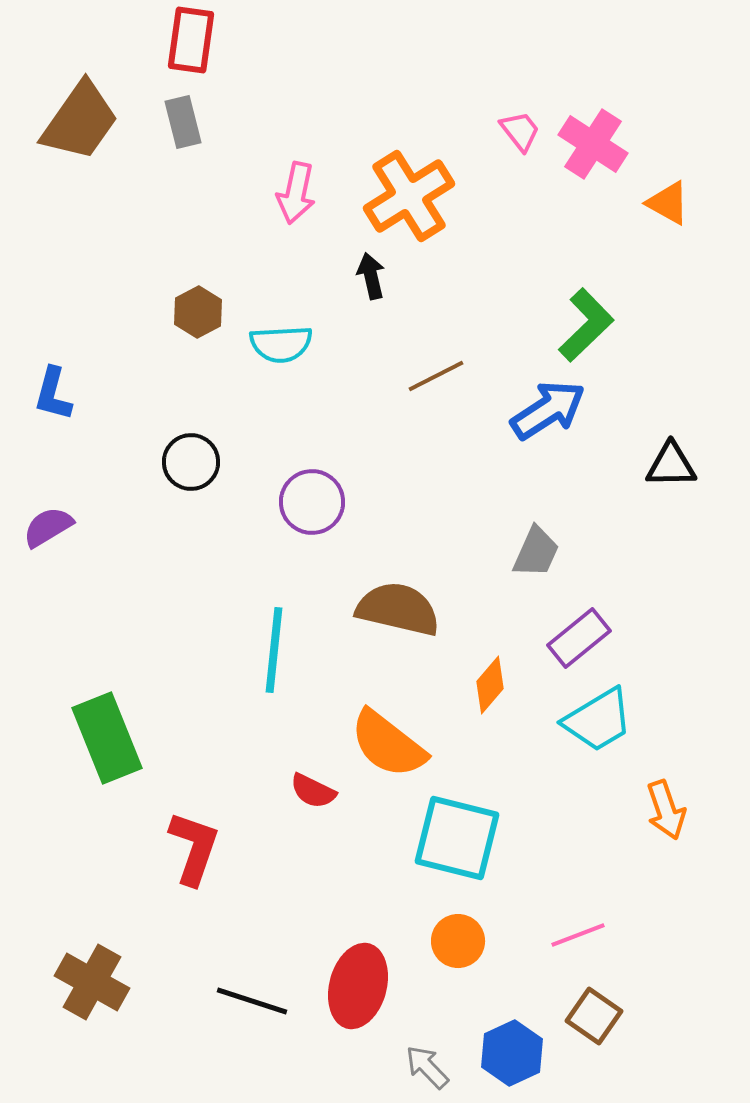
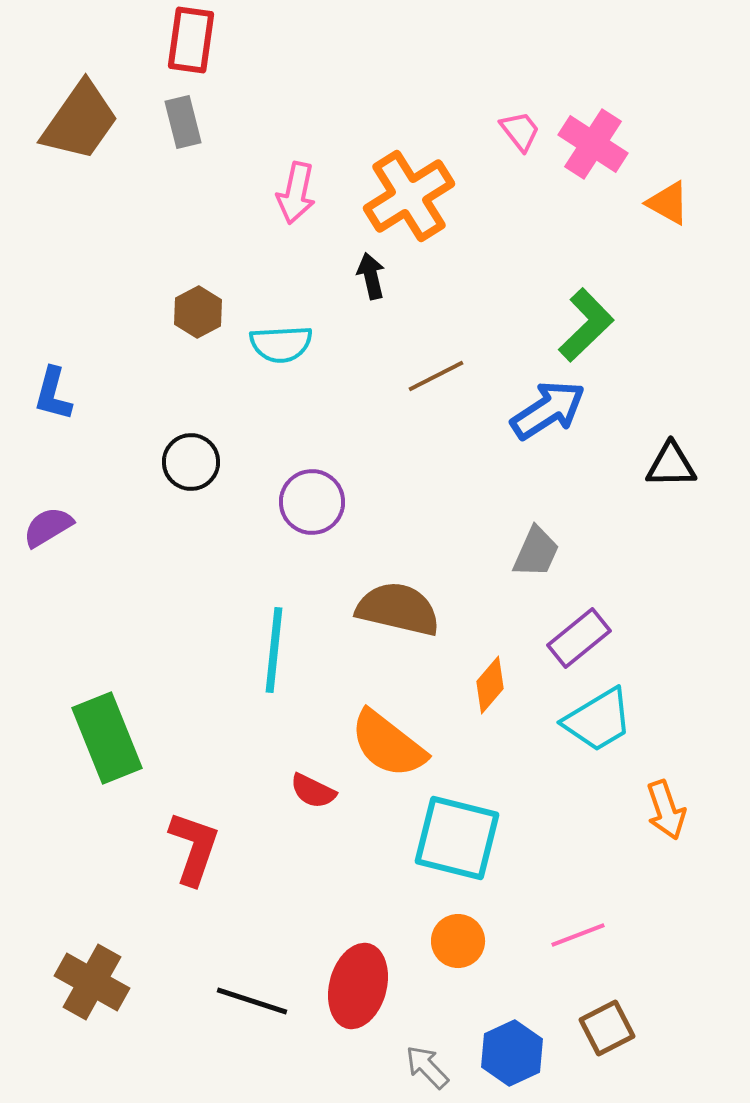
brown square: moved 13 px right, 12 px down; rotated 28 degrees clockwise
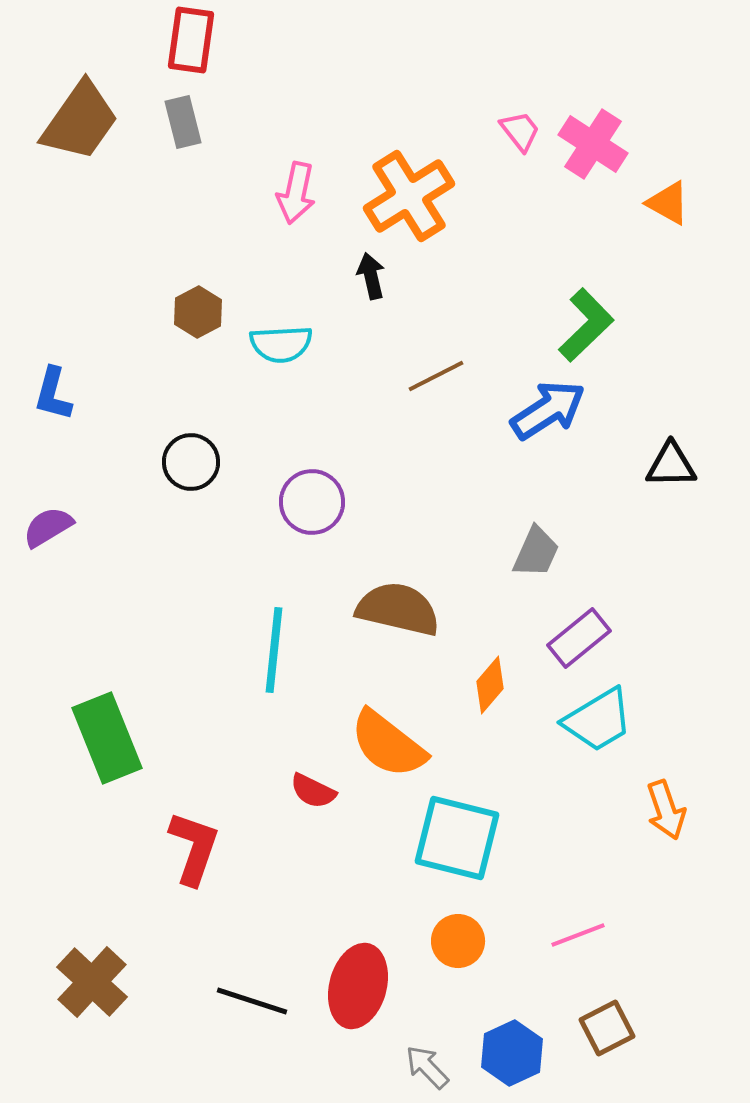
brown cross: rotated 14 degrees clockwise
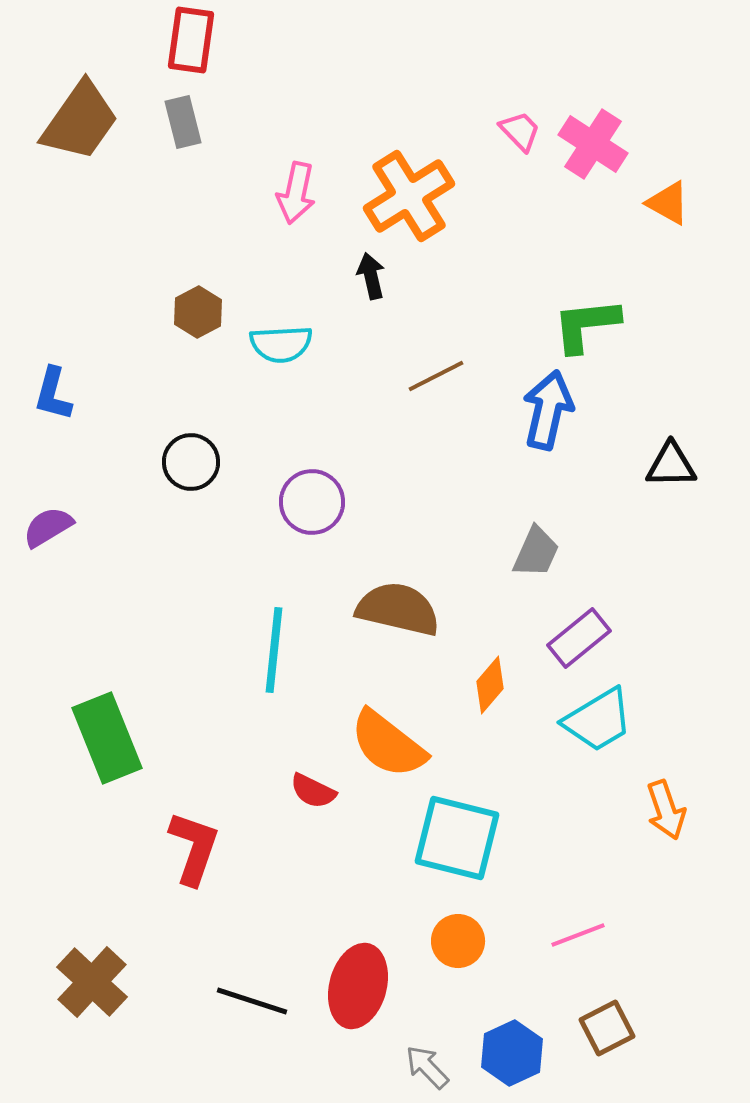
pink trapezoid: rotated 6 degrees counterclockwise
green L-shape: rotated 142 degrees counterclockwise
blue arrow: rotated 44 degrees counterclockwise
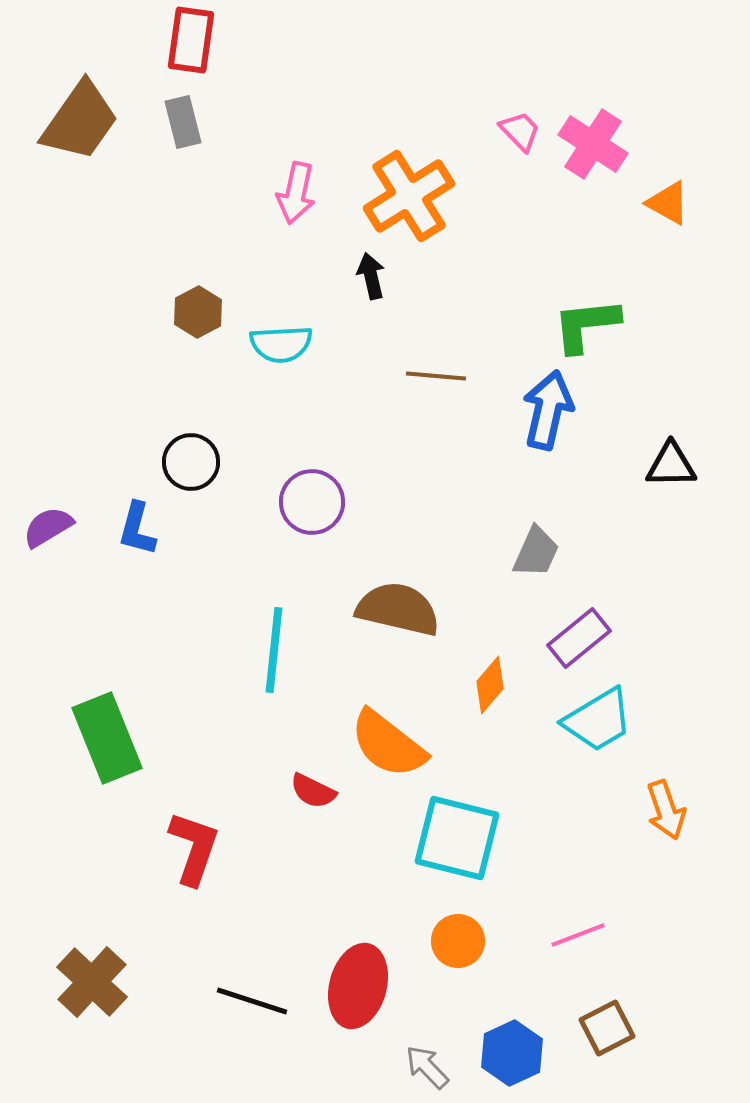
brown line: rotated 32 degrees clockwise
blue L-shape: moved 84 px right, 135 px down
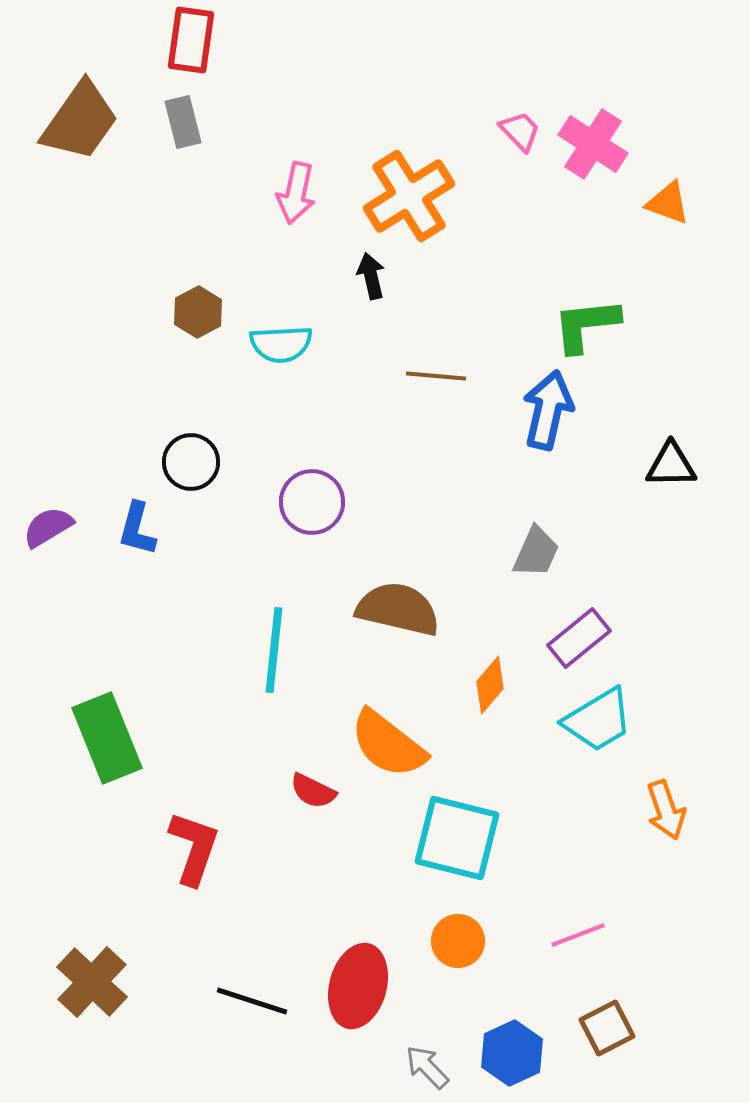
orange triangle: rotated 9 degrees counterclockwise
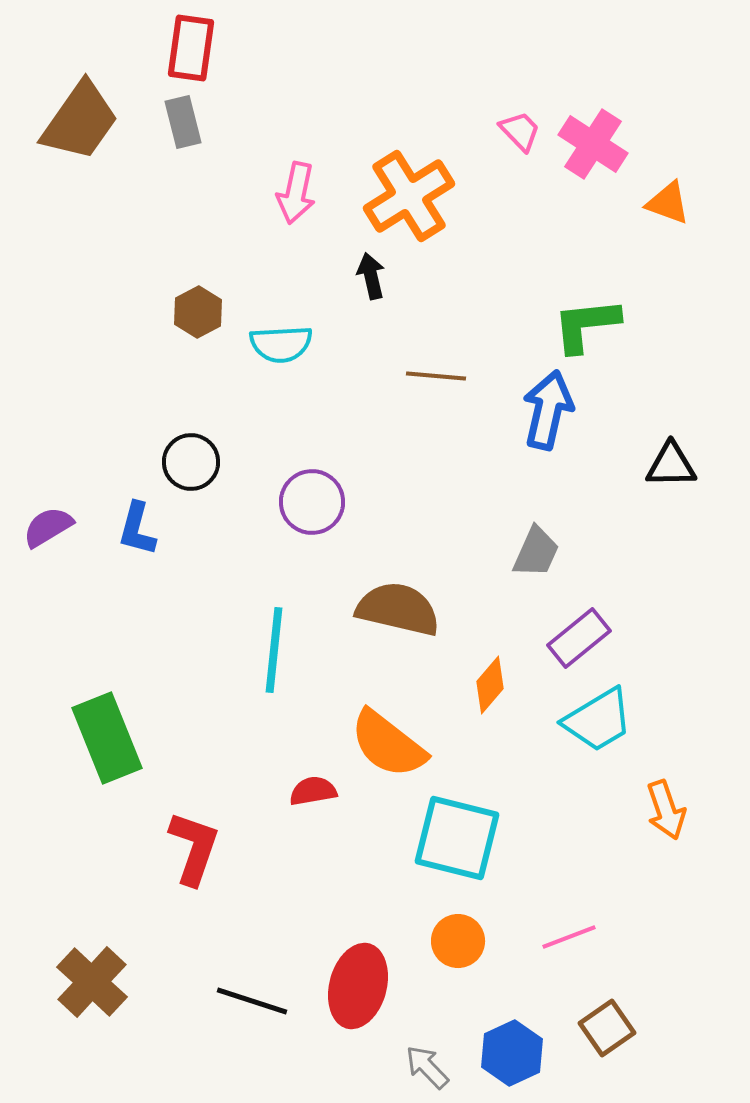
red rectangle: moved 8 px down
red semicircle: rotated 144 degrees clockwise
pink line: moved 9 px left, 2 px down
brown square: rotated 8 degrees counterclockwise
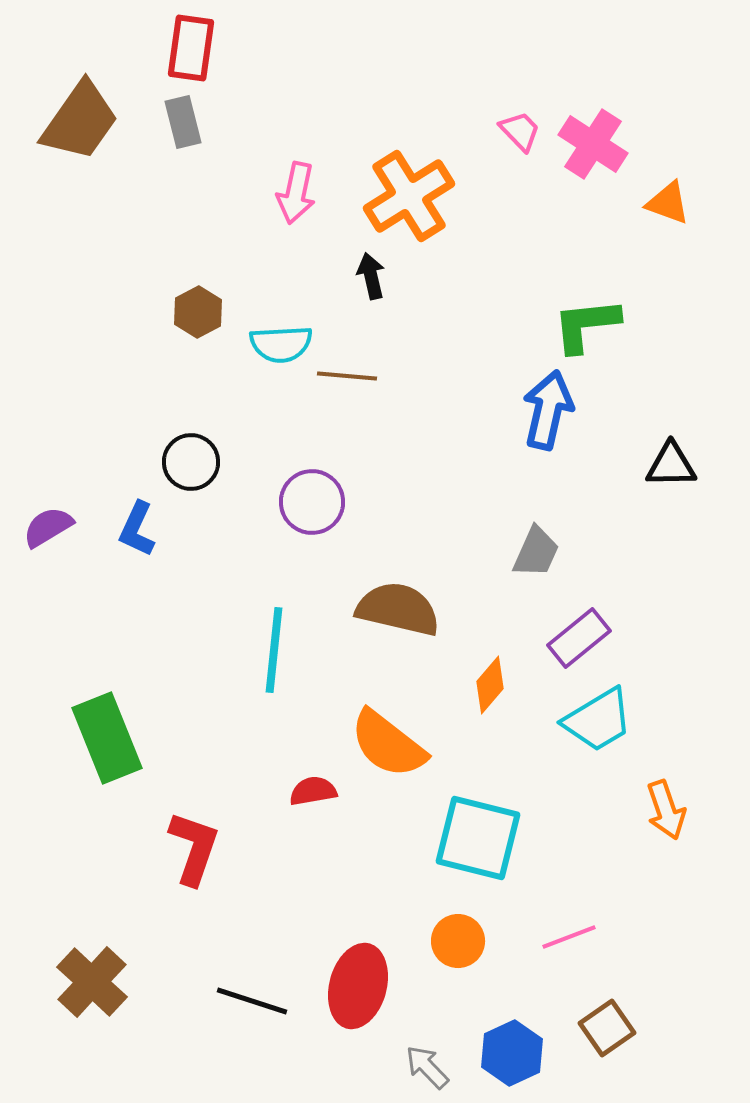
brown line: moved 89 px left
blue L-shape: rotated 10 degrees clockwise
cyan square: moved 21 px right
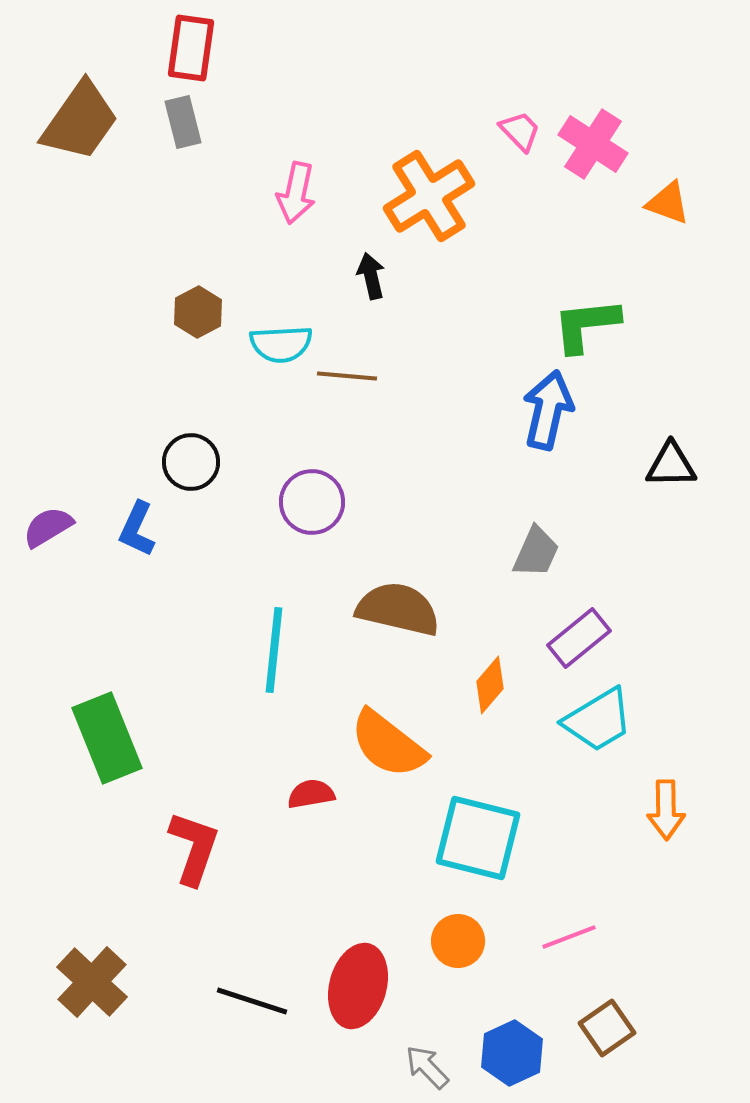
orange cross: moved 20 px right
red semicircle: moved 2 px left, 3 px down
orange arrow: rotated 18 degrees clockwise
